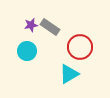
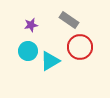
gray rectangle: moved 19 px right, 7 px up
cyan circle: moved 1 px right
cyan triangle: moved 19 px left, 13 px up
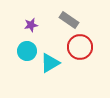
cyan circle: moved 1 px left
cyan triangle: moved 2 px down
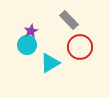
gray rectangle: rotated 12 degrees clockwise
purple star: moved 6 px down; rotated 16 degrees counterclockwise
cyan circle: moved 6 px up
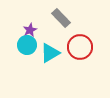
gray rectangle: moved 8 px left, 2 px up
purple star: moved 1 px left, 1 px up
cyan triangle: moved 10 px up
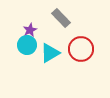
red circle: moved 1 px right, 2 px down
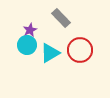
red circle: moved 1 px left, 1 px down
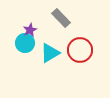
cyan circle: moved 2 px left, 2 px up
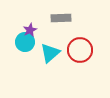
gray rectangle: rotated 48 degrees counterclockwise
cyan circle: moved 1 px up
cyan triangle: rotated 10 degrees counterclockwise
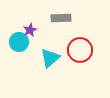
cyan circle: moved 6 px left
cyan triangle: moved 5 px down
